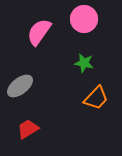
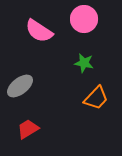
pink semicircle: moved 1 px up; rotated 92 degrees counterclockwise
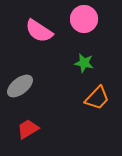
orange trapezoid: moved 1 px right
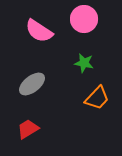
gray ellipse: moved 12 px right, 2 px up
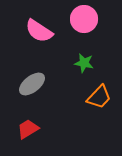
orange trapezoid: moved 2 px right, 1 px up
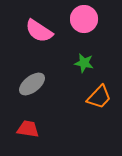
red trapezoid: rotated 40 degrees clockwise
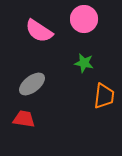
orange trapezoid: moved 5 px right, 1 px up; rotated 36 degrees counterclockwise
red trapezoid: moved 4 px left, 10 px up
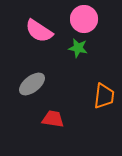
green star: moved 6 px left, 15 px up
red trapezoid: moved 29 px right
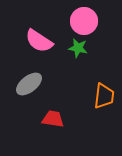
pink circle: moved 2 px down
pink semicircle: moved 10 px down
gray ellipse: moved 3 px left
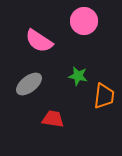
green star: moved 28 px down
